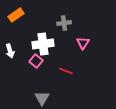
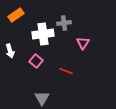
white cross: moved 10 px up
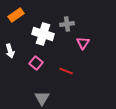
gray cross: moved 3 px right, 1 px down
white cross: rotated 25 degrees clockwise
pink square: moved 2 px down
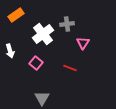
white cross: rotated 35 degrees clockwise
red line: moved 4 px right, 3 px up
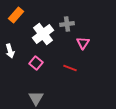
orange rectangle: rotated 14 degrees counterclockwise
gray triangle: moved 6 px left
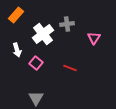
pink triangle: moved 11 px right, 5 px up
white arrow: moved 7 px right, 1 px up
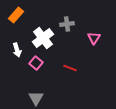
white cross: moved 4 px down
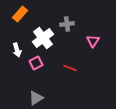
orange rectangle: moved 4 px right, 1 px up
pink triangle: moved 1 px left, 3 px down
pink square: rotated 24 degrees clockwise
gray triangle: rotated 28 degrees clockwise
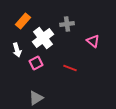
orange rectangle: moved 3 px right, 7 px down
pink triangle: rotated 24 degrees counterclockwise
